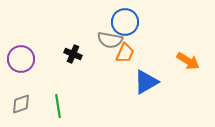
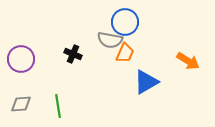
gray diamond: rotated 15 degrees clockwise
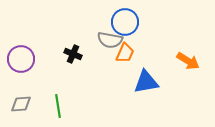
blue triangle: rotated 20 degrees clockwise
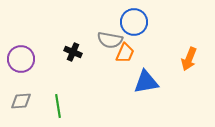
blue circle: moved 9 px right
black cross: moved 2 px up
orange arrow: moved 1 px right, 2 px up; rotated 80 degrees clockwise
gray diamond: moved 3 px up
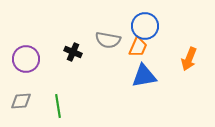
blue circle: moved 11 px right, 4 px down
gray semicircle: moved 2 px left
orange trapezoid: moved 13 px right, 6 px up
purple circle: moved 5 px right
blue triangle: moved 2 px left, 6 px up
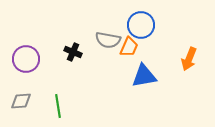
blue circle: moved 4 px left, 1 px up
orange trapezoid: moved 9 px left
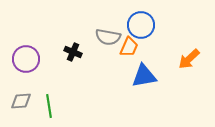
gray semicircle: moved 3 px up
orange arrow: rotated 25 degrees clockwise
green line: moved 9 px left
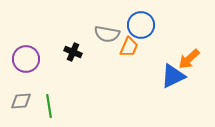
gray semicircle: moved 1 px left, 3 px up
blue triangle: moved 29 px right; rotated 16 degrees counterclockwise
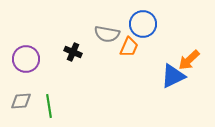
blue circle: moved 2 px right, 1 px up
orange arrow: moved 1 px down
